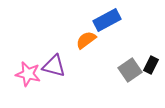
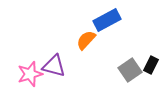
orange semicircle: rotated 10 degrees counterclockwise
pink star: moved 2 px right; rotated 30 degrees counterclockwise
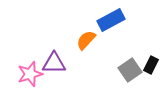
blue rectangle: moved 4 px right
purple triangle: moved 3 px up; rotated 15 degrees counterclockwise
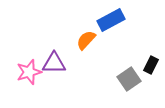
gray square: moved 1 px left, 9 px down
pink star: moved 1 px left, 2 px up
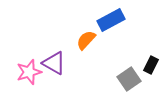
purple triangle: rotated 30 degrees clockwise
